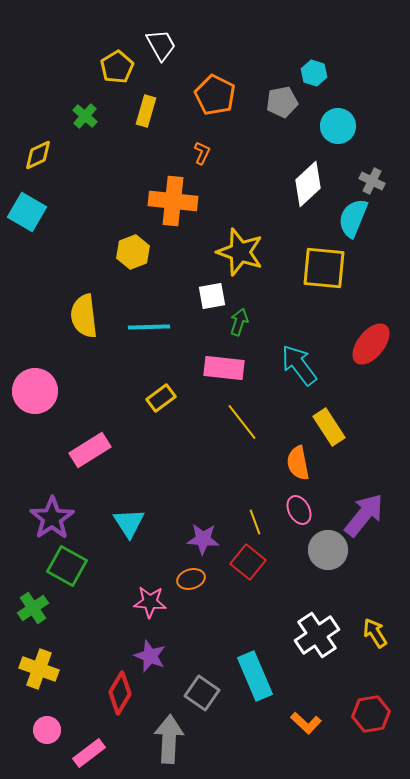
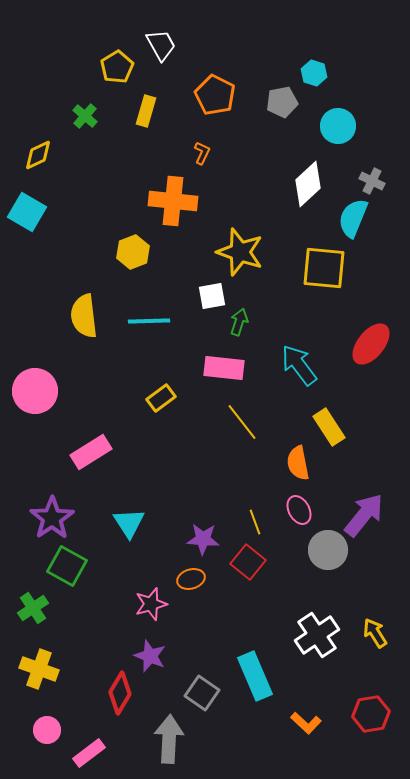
cyan line at (149, 327): moved 6 px up
pink rectangle at (90, 450): moved 1 px right, 2 px down
pink star at (150, 602): moved 1 px right, 2 px down; rotated 20 degrees counterclockwise
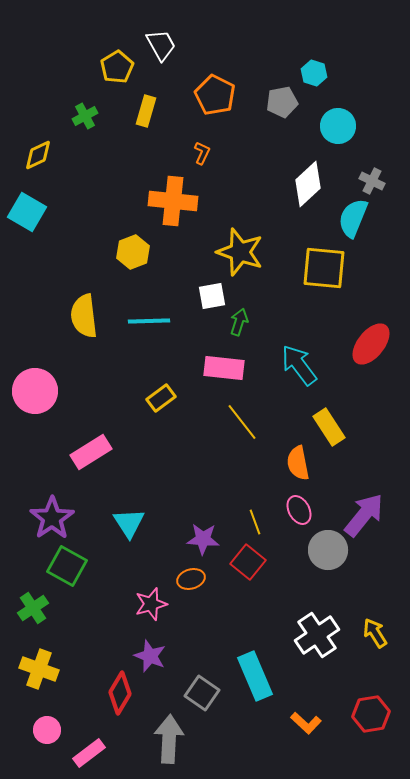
green cross at (85, 116): rotated 20 degrees clockwise
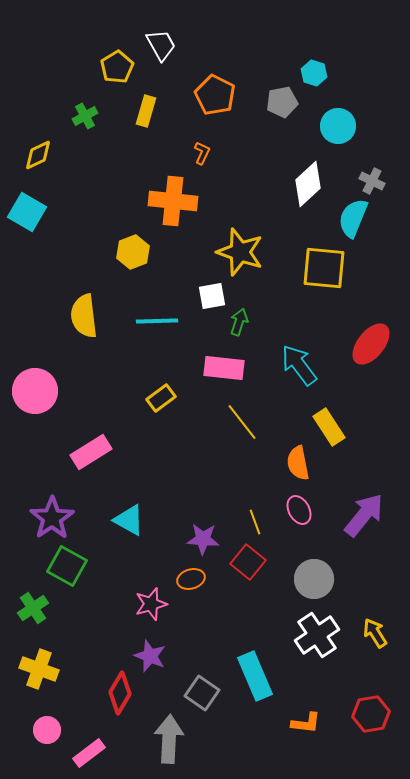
cyan line at (149, 321): moved 8 px right
cyan triangle at (129, 523): moved 3 px up; rotated 28 degrees counterclockwise
gray circle at (328, 550): moved 14 px left, 29 px down
orange L-shape at (306, 723): rotated 36 degrees counterclockwise
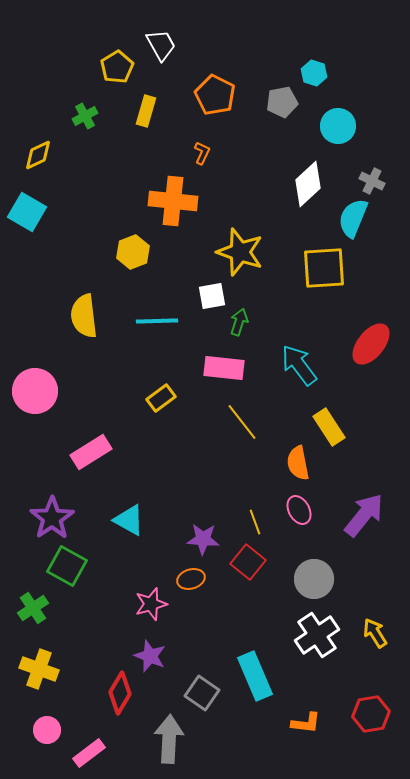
yellow square at (324, 268): rotated 9 degrees counterclockwise
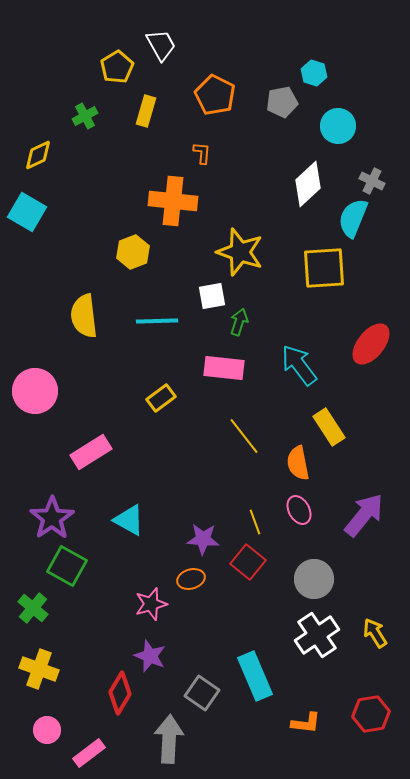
orange L-shape at (202, 153): rotated 20 degrees counterclockwise
yellow line at (242, 422): moved 2 px right, 14 px down
green cross at (33, 608): rotated 16 degrees counterclockwise
